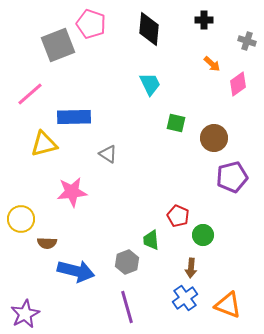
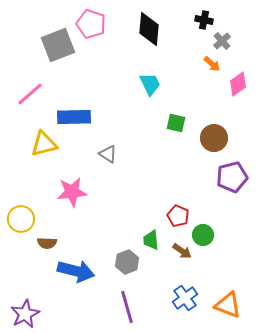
black cross: rotated 12 degrees clockwise
gray cross: moved 25 px left; rotated 30 degrees clockwise
brown arrow: moved 9 px left, 17 px up; rotated 60 degrees counterclockwise
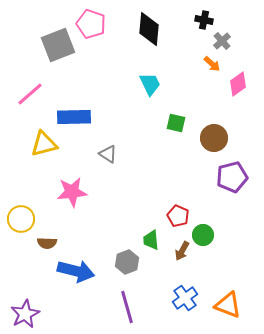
brown arrow: rotated 84 degrees clockwise
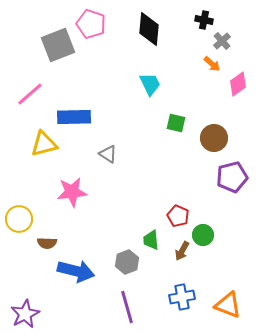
yellow circle: moved 2 px left
blue cross: moved 3 px left, 1 px up; rotated 25 degrees clockwise
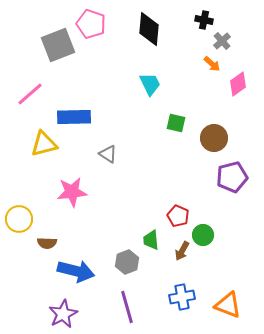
purple star: moved 38 px right
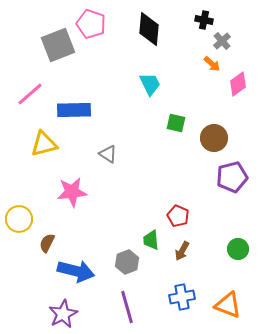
blue rectangle: moved 7 px up
green circle: moved 35 px right, 14 px down
brown semicircle: rotated 114 degrees clockwise
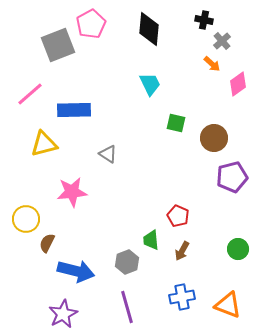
pink pentagon: rotated 24 degrees clockwise
yellow circle: moved 7 px right
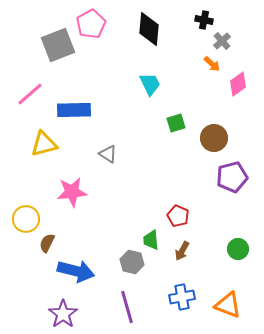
green square: rotated 30 degrees counterclockwise
gray hexagon: moved 5 px right; rotated 25 degrees counterclockwise
purple star: rotated 8 degrees counterclockwise
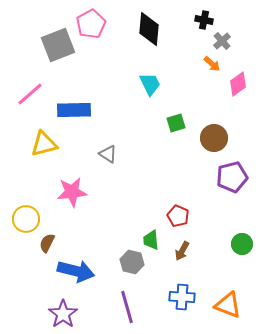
green circle: moved 4 px right, 5 px up
blue cross: rotated 15 degrees clockwise
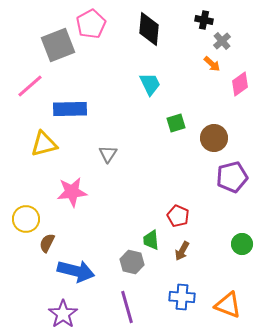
pink diamond: moved 2 px right
pink line: moved 8 px up
blue rectangle: moved 4 px left, 1 px up
gray triangle: rotated 30 degrees clockwise
